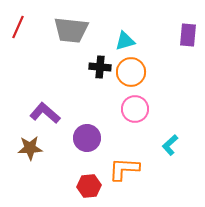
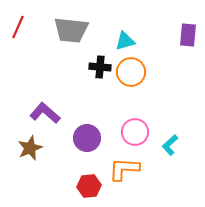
pink circle: moved 23 px down
brown star: rotated 20 degrees counterclockwise
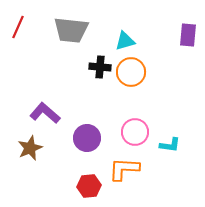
cyan L-shape: rotated 130 degrees counterclockwise
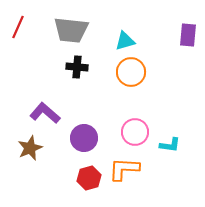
black cross: moved 23 px left
purple circle: moved 3 px left
red hexagon: moved 8 px up; rotated 10 degrees counterclockwise
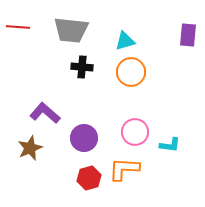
red line: rotated 70 degrees clockwise
black cross: moved 5 px right
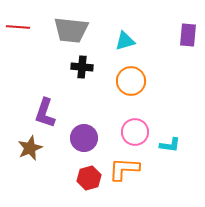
orange circle: moved 9 px down
purple L-shape: rotated 112 degrees counterclockwise
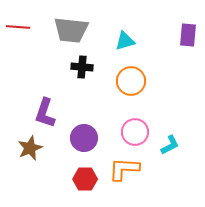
cyan L-shape: rotated 35 degrees counterclockwise
red hexagon: moved 4 px left, 1 px down; rotated 15 degrees clockwise
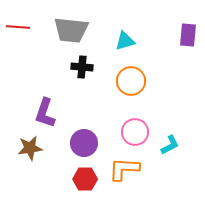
purple circle: moved 5 px down
brown star: rotated 15 degrees clockwise
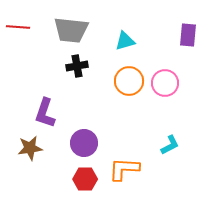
black cross: moved 5 px left, 1 px up; rotated 15 degrees counterclockwise
orange circle: moved 2 px left
pink circle: moved 30 px right, 49 px up
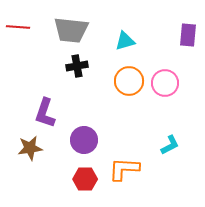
purple circle: moved 3 px up
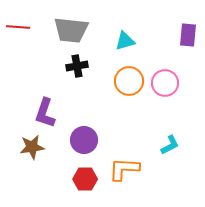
brown star: moved 2 px right, 1 px up
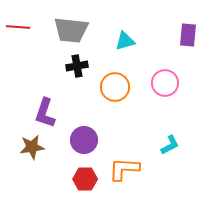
orange circle: moved 14 px left, 6 px down
